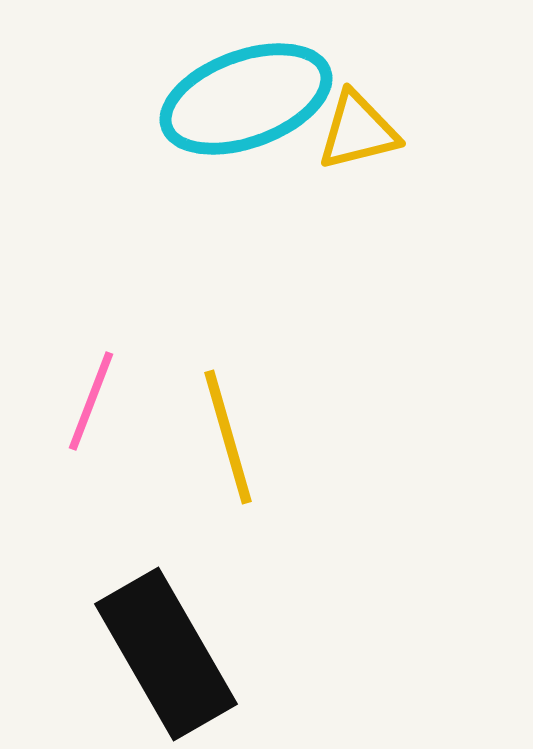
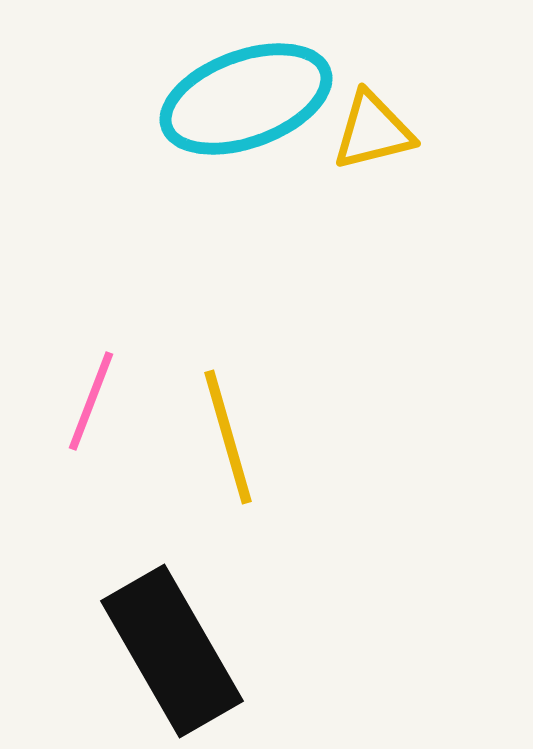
yellow triangle: moved 15 px right
black rectangle: moved 6 px right, 3 px up
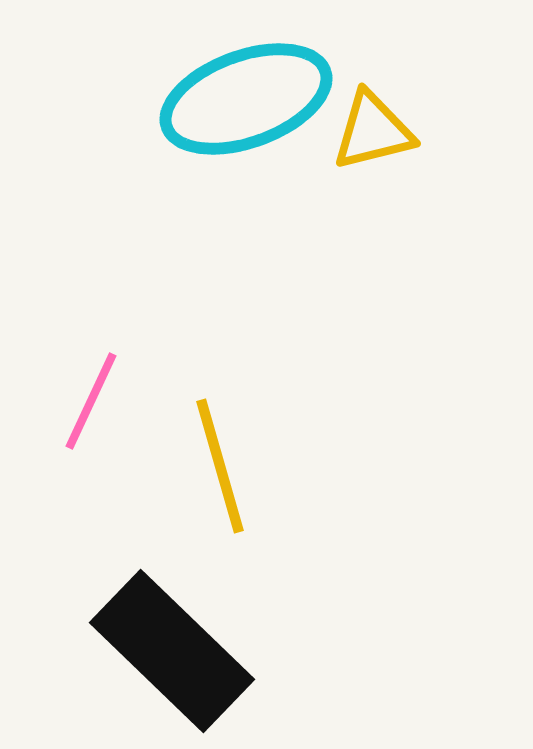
pink line: rotated 4 degrees clockwise
yellow line: moved 8 px left, 29 px down
black rectangle: rotated 16 degrees counterclockwise
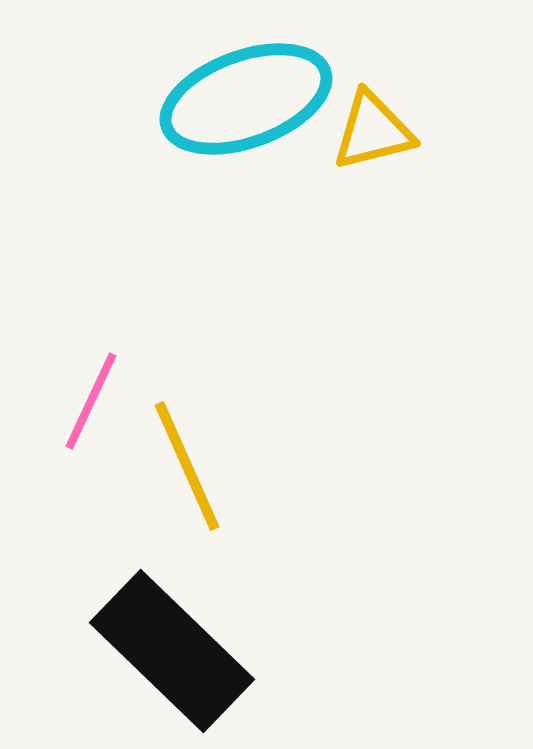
yellow line: moved 33 px left; rotated 8 degrees counterclockwise
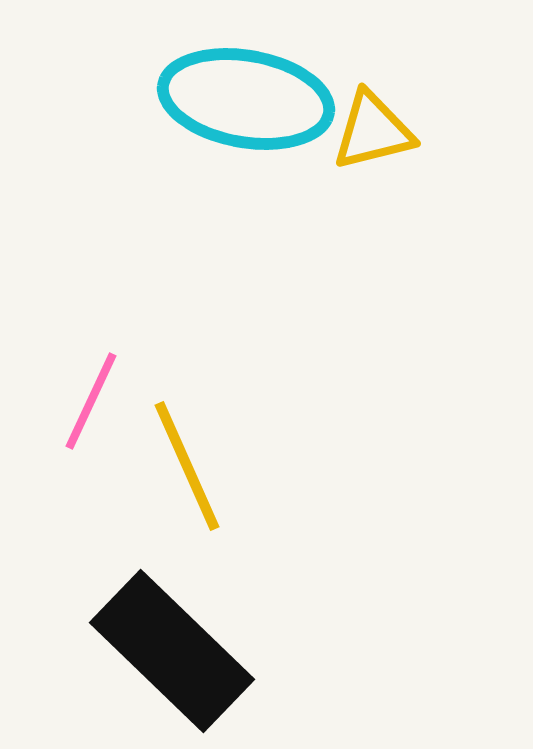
cyan ellipse: rotated 30 degrees clockwise
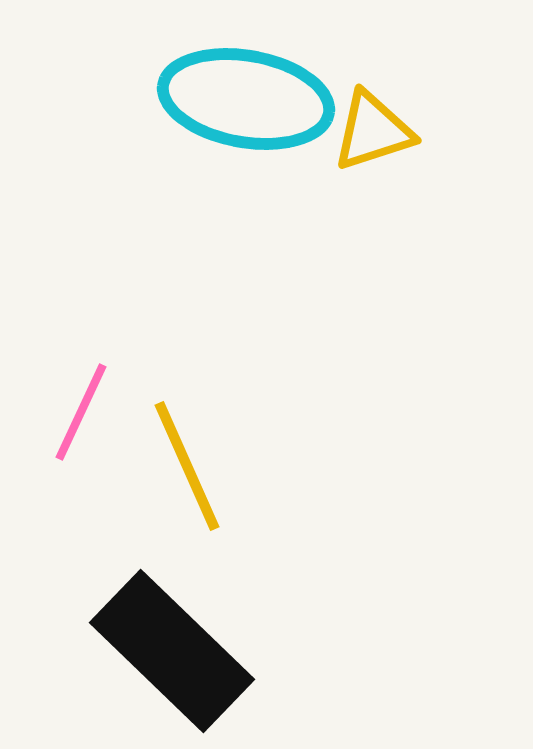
yellow triangle: rotated 4 degrees counterclockwise
pink line: moved 10 px left, 11 px down
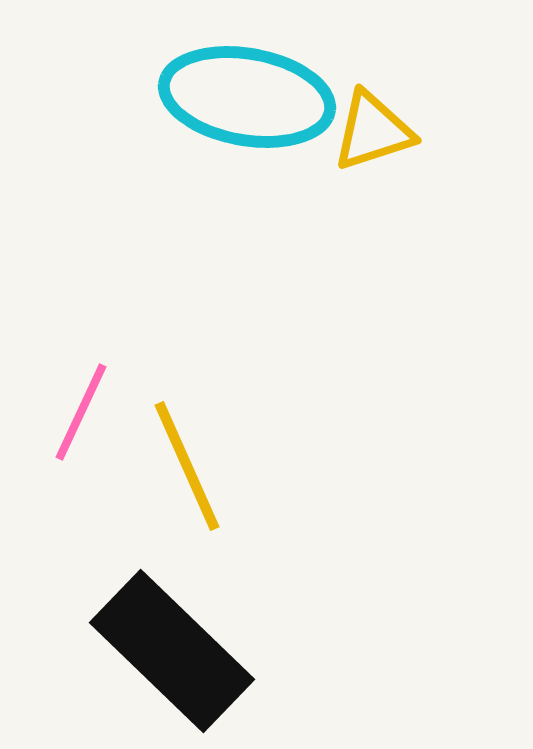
cyan ellipse: moved 1 px right, 2 px up
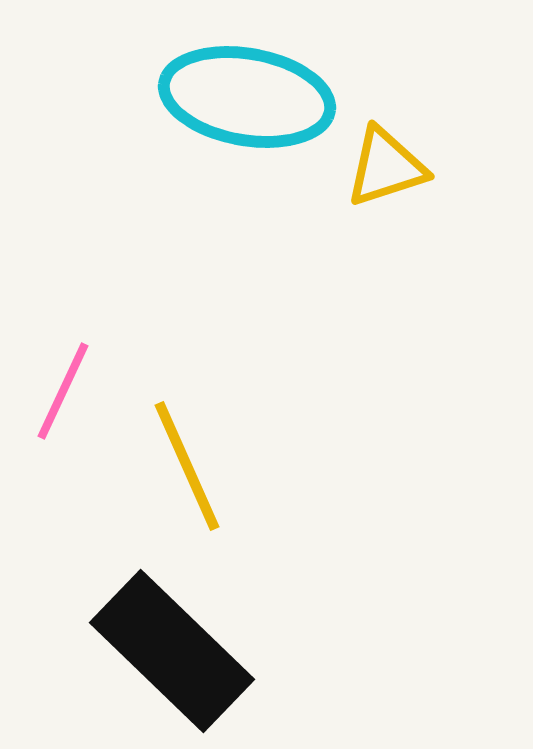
yellow triangle: moved 13 px right, 36 px down
pink line: moved 18 px left, 21 px up
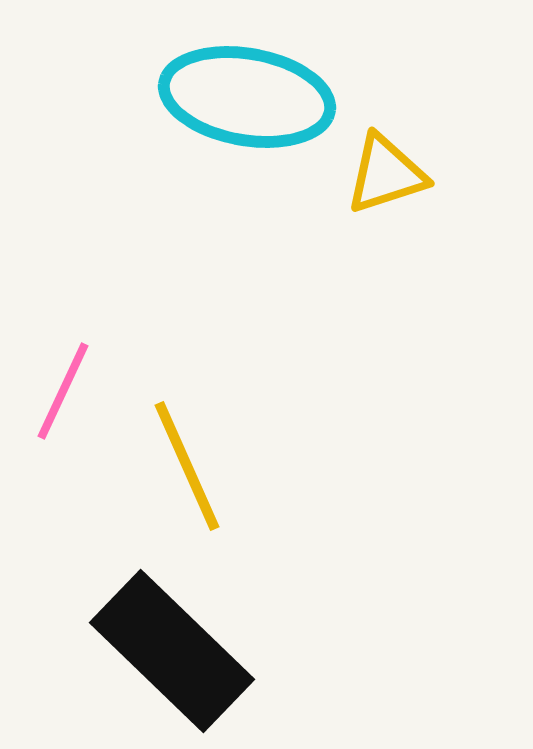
yellow triangle: moved 7 px down
